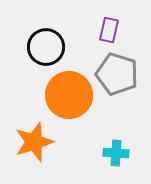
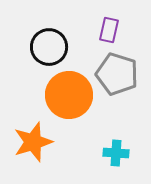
black circle: moved 3 px right
orange star: moved 1 px left
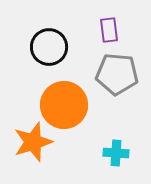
purple rectangle: rotated 20 degrees counterclockwise
gray pentagon: rotated 12 degrees counterclockwise
orange circle: moved 5 px left, 10 px down
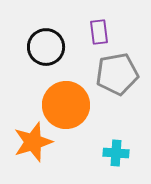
purple rectangle: moved 10 px left, 2 px down
black circle: moved 3 px left
gray pentagon: rotated 15 degrees counterclockwise
orange circle: moved 2 px right
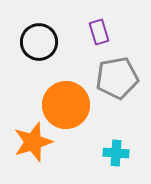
purple rectangle: rotated 10 degrees counterclockwise
black circle: moved 7 px left, 5 px up
gray pentagon: moved 4 px down
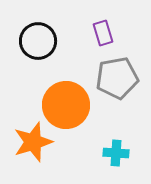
purple rectangle: moved 4 px right, 1 px down
black circle: moved 1 px left, 1 px up
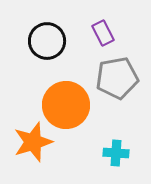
purple rectangle: rotated 10 degrees counterclockwise
black circle: moved 9 px right
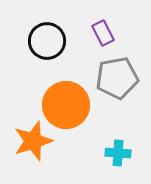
orange star: moved 1 px up
cyan cross: moved 2 px right
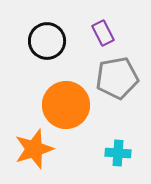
orange star: moved 1 px right, 8 px down
